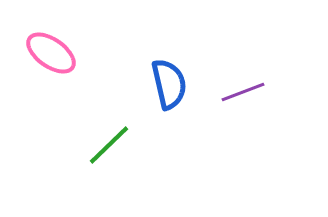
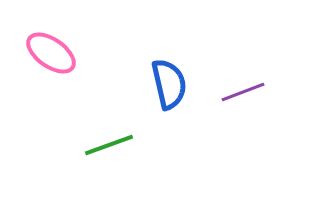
green line: rotated 24 degrees clockwise
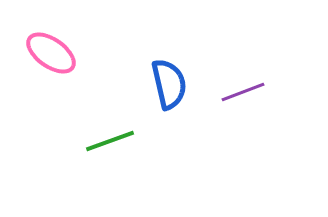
green line: moved 1 px right, 4 px up
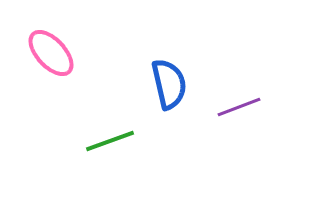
pink ellipse: rotated 12 degrees clockwise
purple line: moved 4 px left, 15 px down
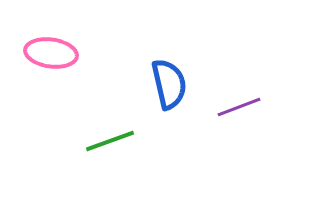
pink ellipse: rotated 39 degrees counterclockwise
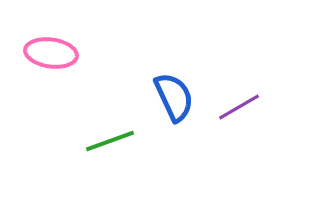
blue semicircle: moved 5 px right, 13 px down; rotated 12 degrees counterclockwise
purple line: rotated 9 degrees counterclockwise
